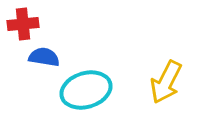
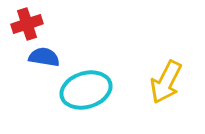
red cross: moved 4 px right; rotated 12 degrees counterclockwise
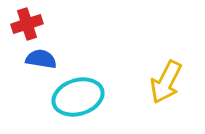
blue semicircle: moved 3 px left, 2 px down
cyan ellipse: moved 8 px left, 7 px down
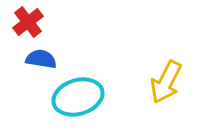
red cross: moved 1 px right, 2 px up; rotated 20 degrees counterclockwise
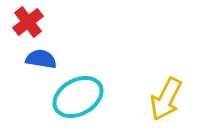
yellow arrow: moved 17 px down
cyan ellipse: rotated 12 degrees counterclockwise
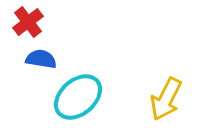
cyan ellipse: rotated 12 degrees counterclockwise
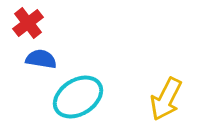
red cross: moved 1 px down
cyan ellipse: rotated 9 degrees clockwise
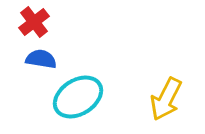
red cross: moved 6 px right, 1 px up
